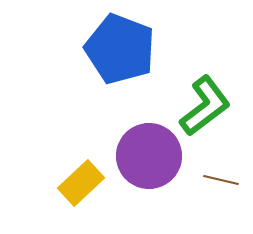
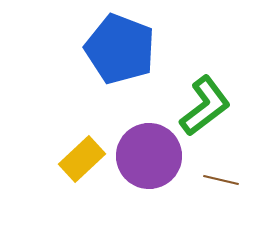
yellow rectangle: moved 1 px right, 24 px up
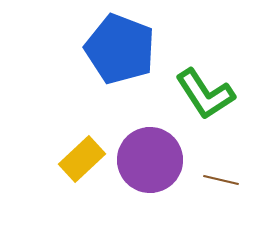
green L-shape: moved 12 px up; rotated 94 degrees clockwise
purple circle: moved 1 px right, 4 px down
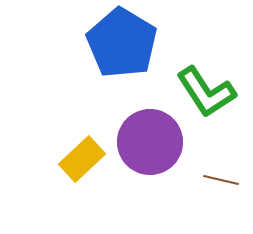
blue pentagon: moved 2 px right, 6 px up; rotated 10 degrees clockwise
green L-shape: moved 1 px right, 2 px up
purple circle: moved 18 px up
